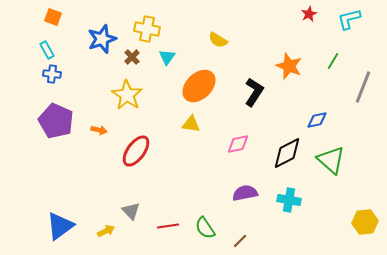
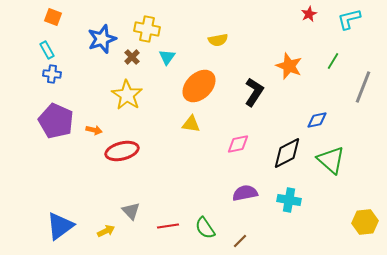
yellow semicircle: rotated 42 degrees counterclockwise
orange arrow: moved 5 px left
red ellipse: moved 14 px left; rotated 40 degrees clockwise
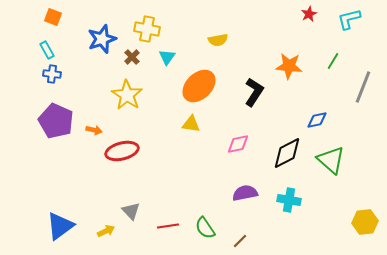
orange star: rotated 16 degrees counterclockwise
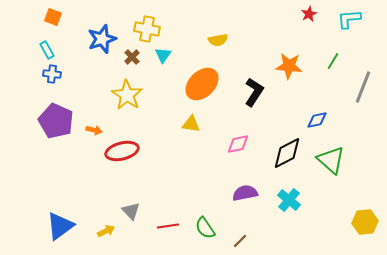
cyan L-shape: rotated 10 degrees clockwise
cyan triangle: moved 4 px left, 2 px up
orange ellipse: moved 3 px right, 2 px up
cyan cross: rotated 30 degrees clockwise
